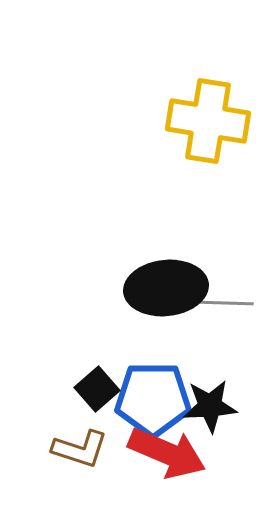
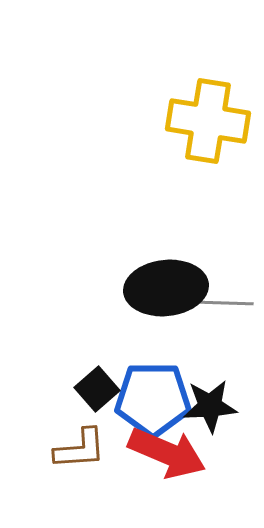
brown L-shape: rotated 22 degrees counterclockwise
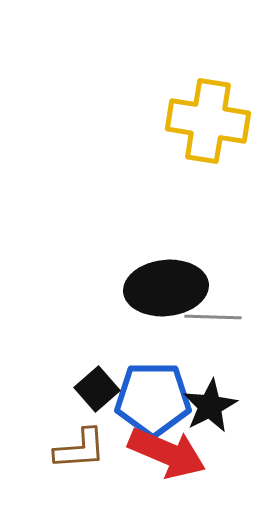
gray line: moved 12 px left, 14 px down
black star: rotated 24 degrees counterclockwise
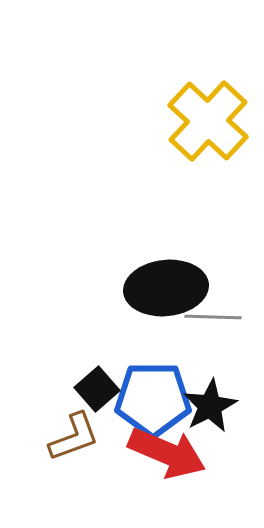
yellow cross: rotated 34 degrees clockwise
brown L-shape: moved 6 px left, 12 px up; rotated 16 degrees counterclockwise
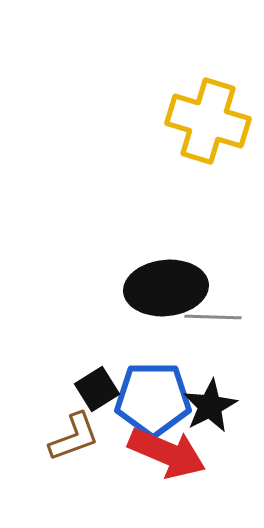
yellow cross: rotated 26 degrees counterclockwise
black square: rotated 9 degrees clockwise
